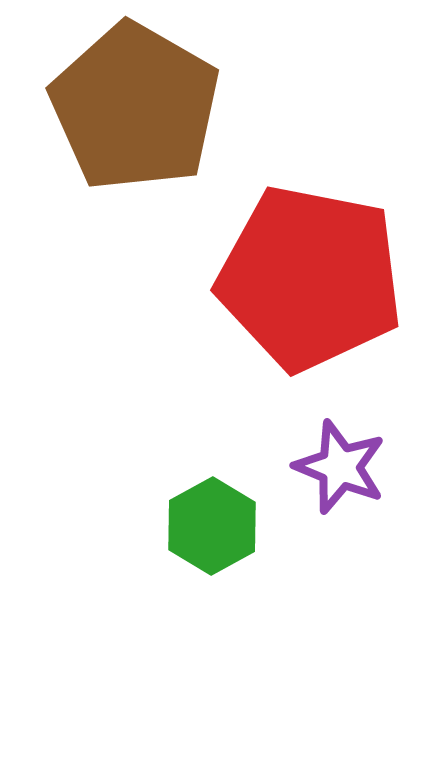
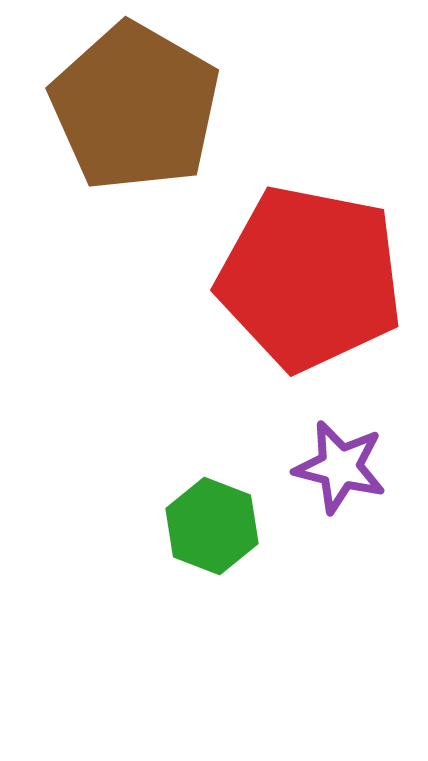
purple star: rotated 8 degrees counterclockwise
green hexagon: rotated 10 degrees counterclockwise
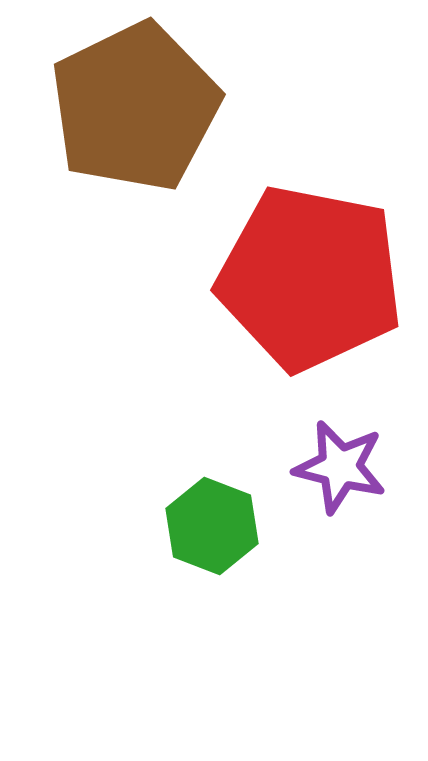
brown pentagon: rotated 16 degrees clockwise
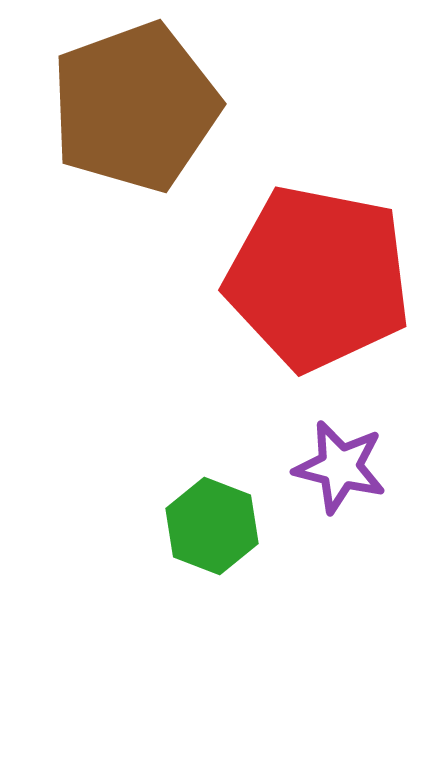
brown pentagon: rotated 6 degrees clockwise
red pentagon: moved 8 px right
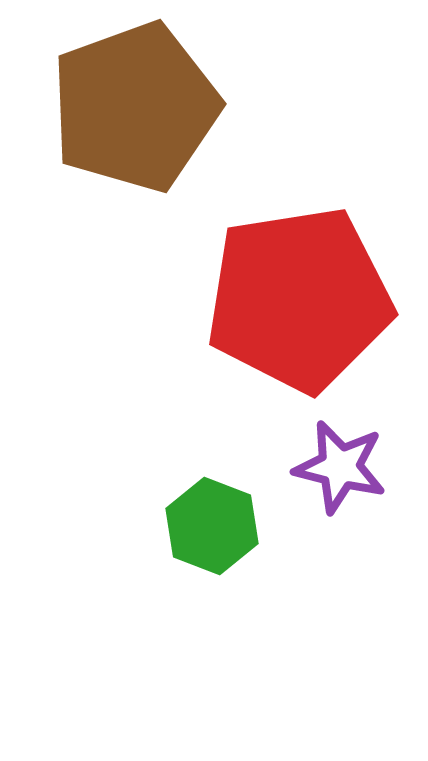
red pentagon: moved 19 px left, 21 px down; rotated 20 degrees counterclockwise
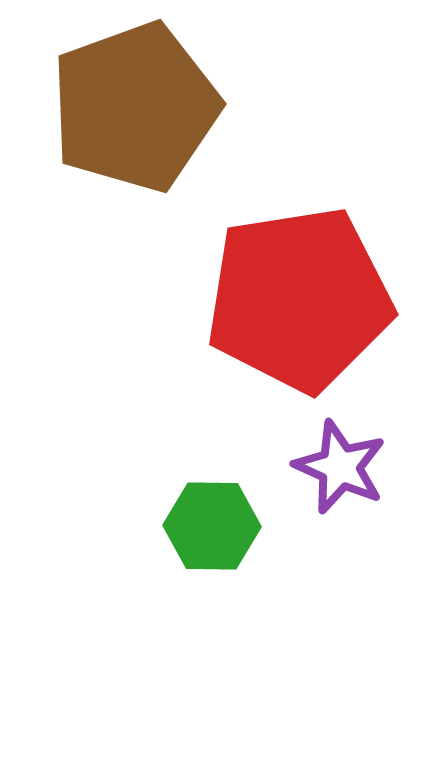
purple star: rotated 10 degrees clockwise
green hexagon: rotated 20 degrees counterclockwise
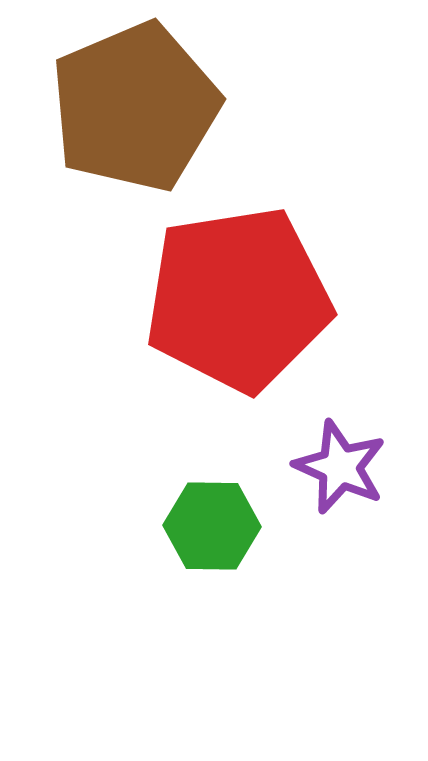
brown pentagon: rotated 3 degrees counterclockwise
red pentagon: moved 61 px left
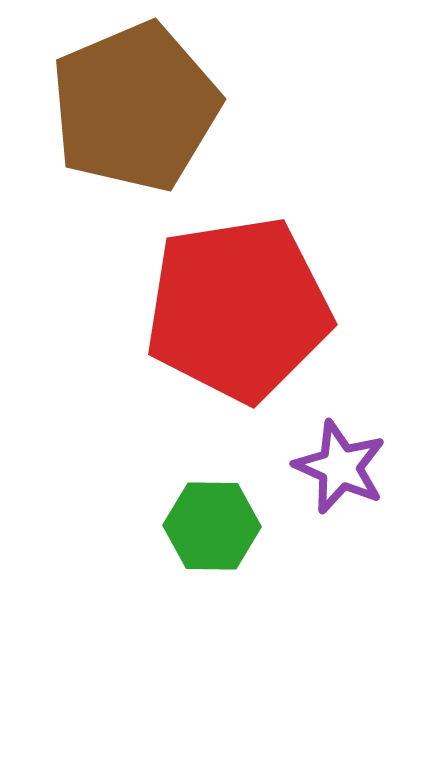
red pentagon: moved 10 px down
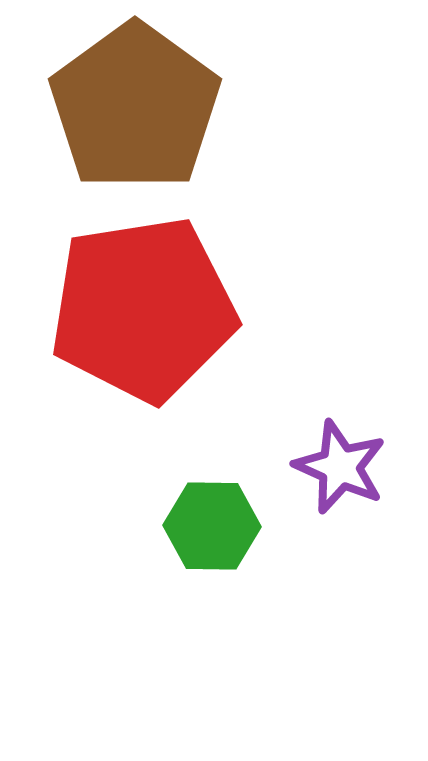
brown pentagon: rotated 13 degrees counterclockwise
red pentagon: moved 95 px left
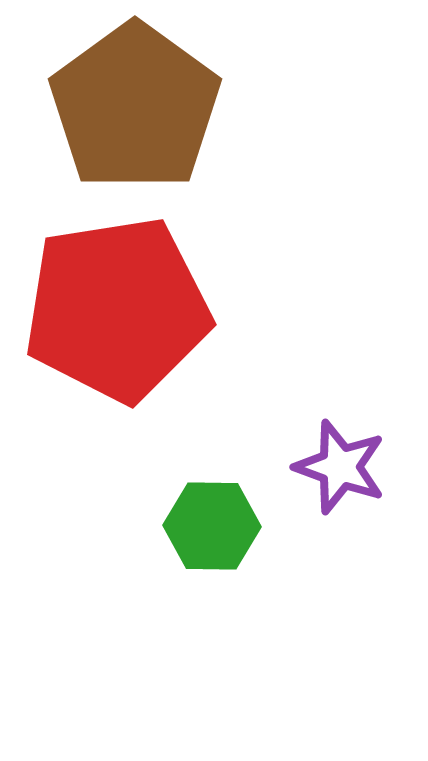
red pentagon: moved 26 px left
purple star: rotated 4 degrees counterclockwise
